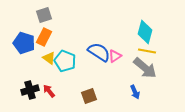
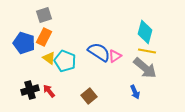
brown square: rotated 21 degrees counterclockwise
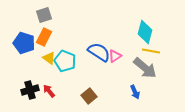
yellow line: moved 4 px right
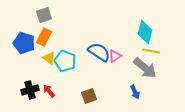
brown square: rotated 21 degrees clockwise
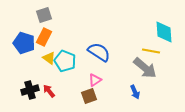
cyan diamond: moved 19 px right; rotated 20 degrees counterclockwise
pink triangle: moved 20 px left, 24 px down
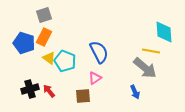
blue semicircle: rotated 30 degrees clockwise
pink triangle: moved 2 px up
black cross: moved 1 px up
brown square: moved 6 px left; rotated 14 degrees clockwise
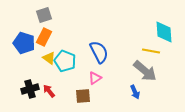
gray arrow: moved 3 px down
